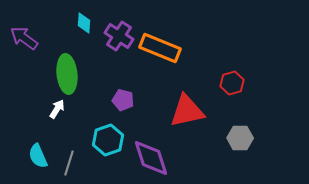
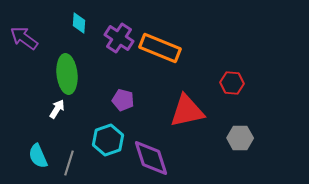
cyan diamond: moved 5 px left
purple cross: moved 2 px down
red hexagon: rotated 20 degrees clockwise
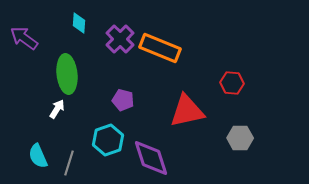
purple cross: moved 1 px right, 1 px down; rotated 12 degrees clockwise
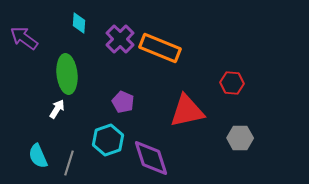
purple pentagon: moved 2 px down; rotated 10 degrees clockwise
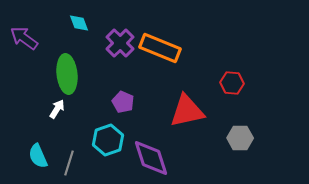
cyan diamond: rotated 25 degrees counterclockwise
purple cross: moved 4 px down
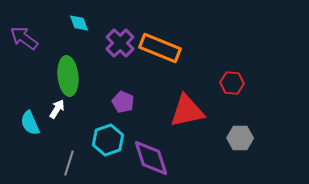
green ellipse: moved 1 px right, 2 px down
cyan semicircle: moved 8 px left, 33 px up
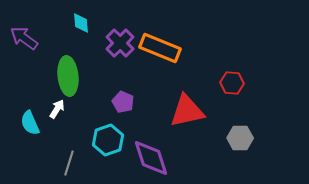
cyan diamond: moved 2 px right; rotated 15 degrees clockwise
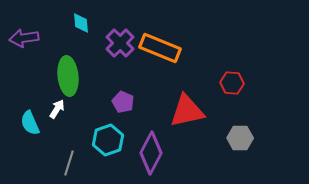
purple arrow: rotated 44 degrees counterclockwise
purple diamond: moved 5 px up; rotated 45 degrees clockwise
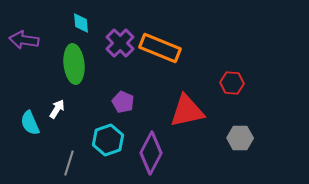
purple arrow: moved 2 px down; rotated 16 degrees clockwise
green ellipse: moved 6 px right, 12 px up
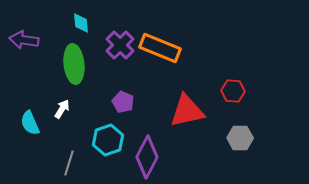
purple cross: moved 2 px down
red hexagon: moved 1 px right, 8 px down
white arrow: moved 5 px right
purple diamond: moved 4 px left, 4 px down
